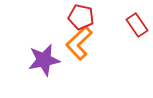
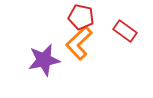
red rectangle: moved 12 px left, 6 px down; rotated 20 degrees counterclockwise
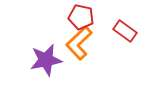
purple star: moved 2 px right
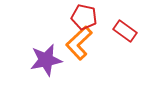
red pentagon: moved 3 px right
